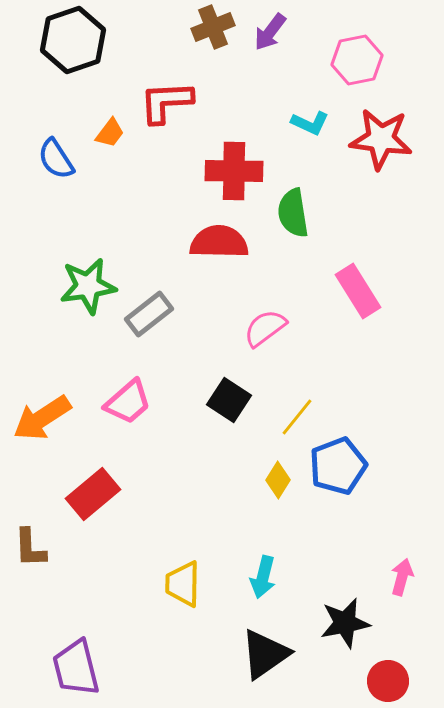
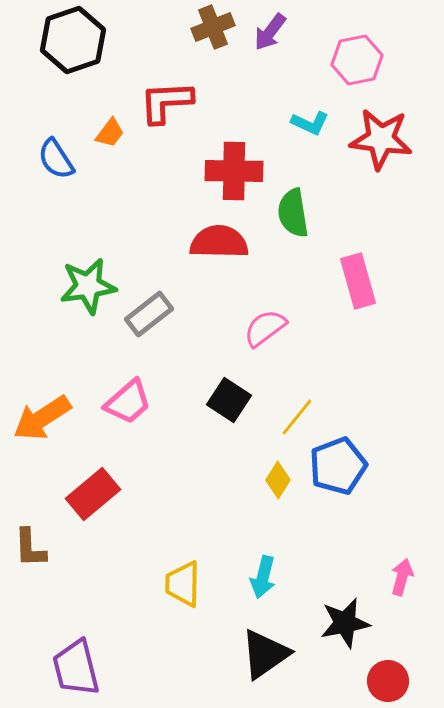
pink rectangle: moved 10 px up; rotated 16 degrees clockwise
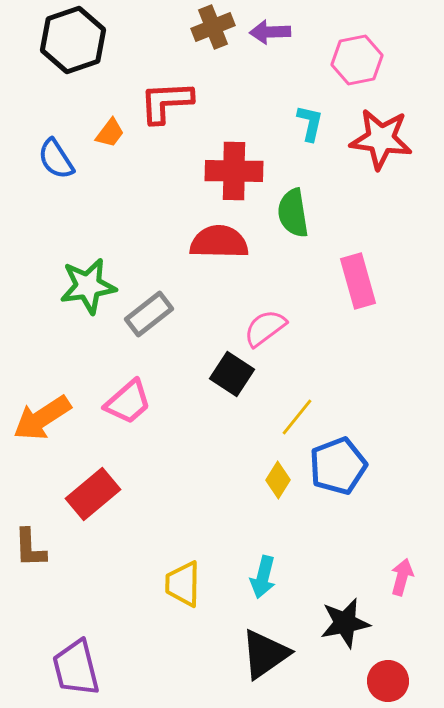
purple arrow: rotated 51 degrees clockwise
cyan L-shape: rotated 102 degrees counterclockwise
black square: moved 3 px right, 26 px up
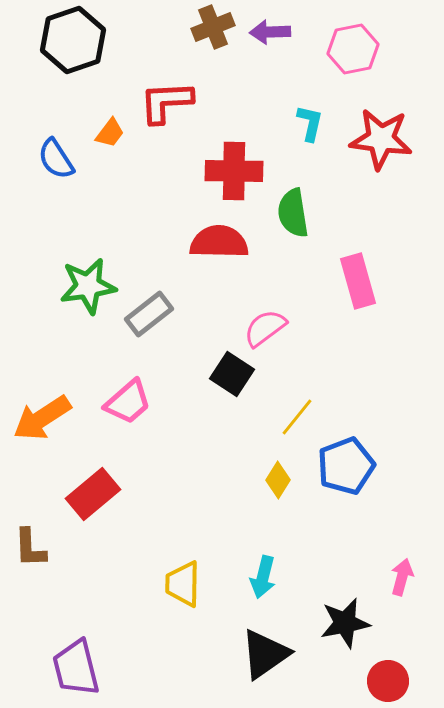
pink hexagon: moved 4 px left, 11 px up
blue pentagon: moved 8 px right
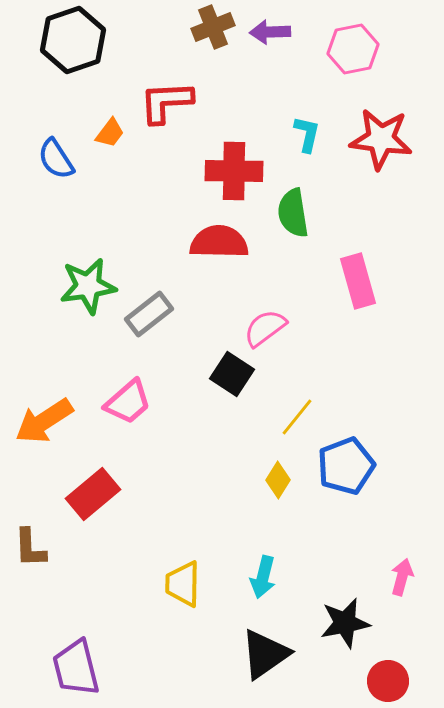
cyan L-shape: moved 3 px left, 11 px down
orange arrow: moved 2 px right, 3 px down
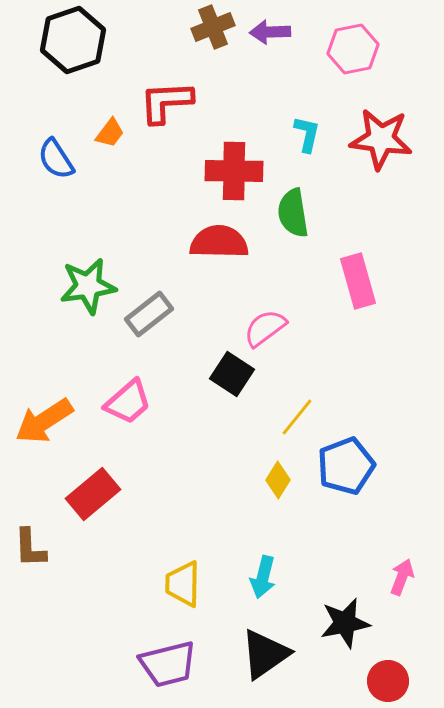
pink arrow: rotated 6 degrees clockwise
purple trapezoid: moved 92 px right, 4 px up; rotated 90 degrees counterclockwise
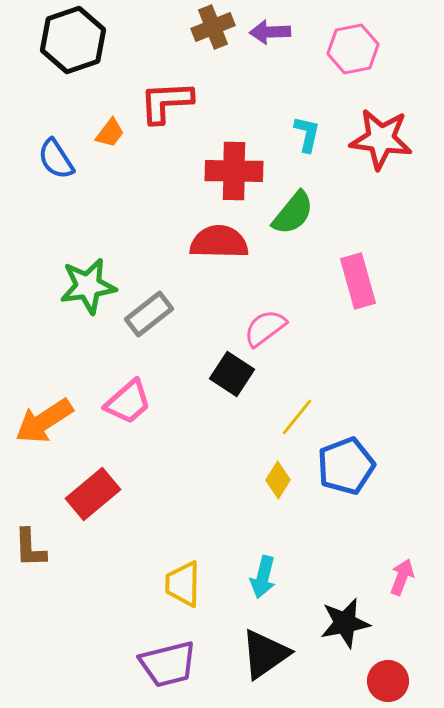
green semicircle: rotated 132 degrees counterclockwise
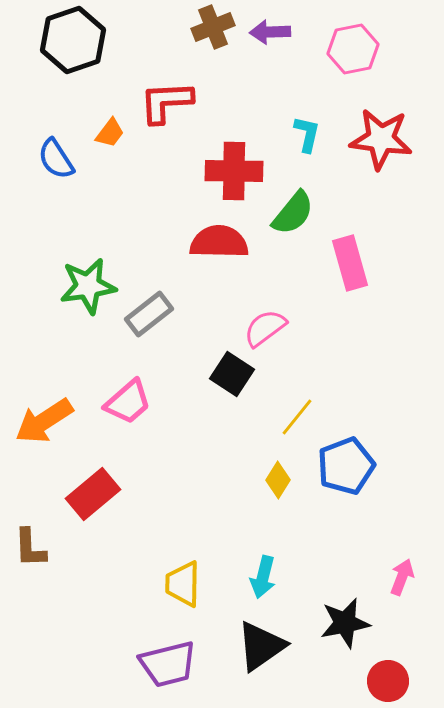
pink rectangle: moved 8 px left, 18 px up
black triangle: moved 4 px left, 8 px up
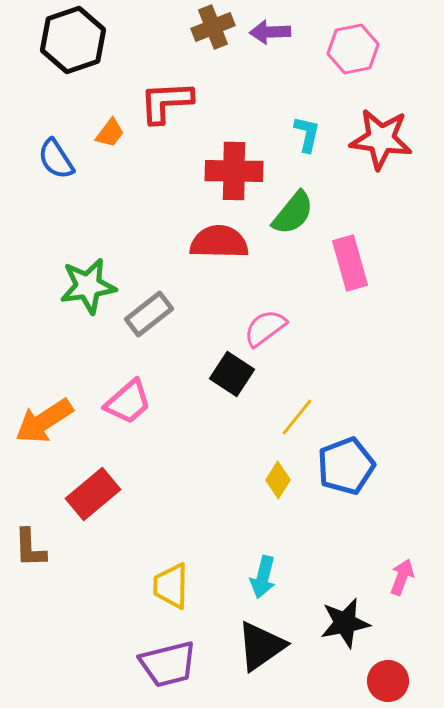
yellow trapezoid: moved 12 px left, 2 px down
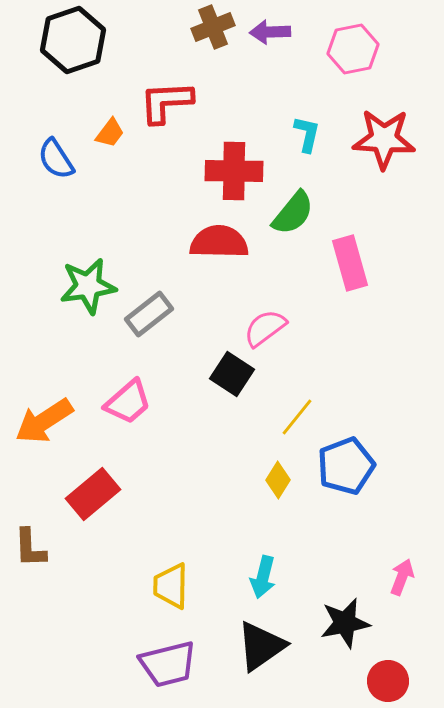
red star: moved 3 px right; rotated 4 degrees counterclockwise
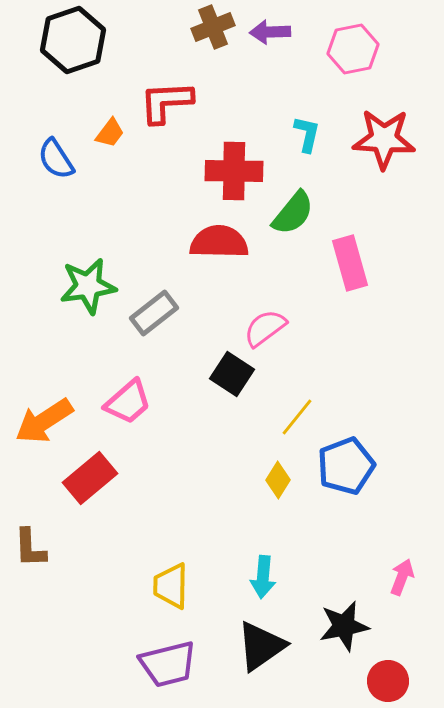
gray rectangle: moved 5 px right, 1 px up
red rectangle: moved 3 px left, 16 px up
cyan arrow: rotated 9 degrees counterclockwise
black star: moved 1 px left, 3 px down
